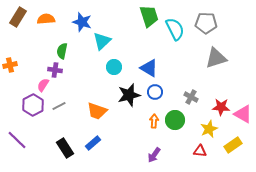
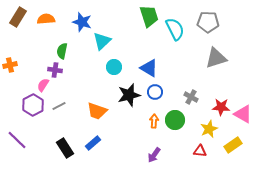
gray pentagon: moved 2 px right, 1 px up
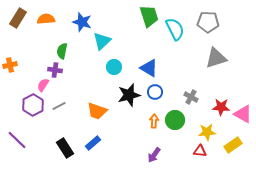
brown rectangle: moved 1 px down
yellow star: moved 2 px left, 3 px down; rotated 18 degrees clockwise
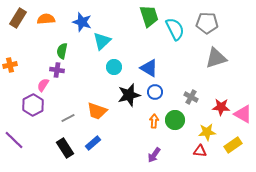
gray pentagon: moved 1 px left, 1 px down
purple cross: moved 2 px right
gray line: moved 9 px right, 12 px down
purple line: moved 3 px left
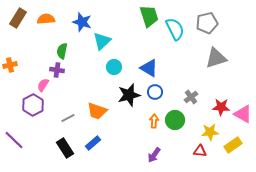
gray pentagon: rotated 15 degrees counterclockwise
gray cross: rotated 24 degrees clockwise
yellow star: moved 3 px right
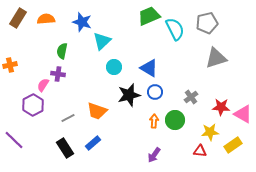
green trapezoid: rotated 95 degrees counterclockwise
purple cross: moved 1 px right, 4 px down
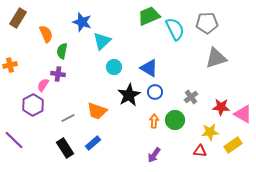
orange semicircle: moved 15 px down; rotated 72 degrees clockwise
gray pentagon: rotated 10 degrees clockwise
black star: rotated 15 degrees counterclockwise
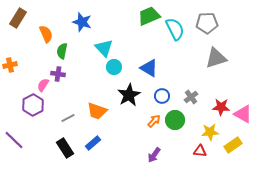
cyan triangle: moved 2 px right, 7 px down; rotated 30 degrees counterclockwise
blue circle: moved 7 px right, 4 px down
orange arrow: rotated 40 degrees clockwise
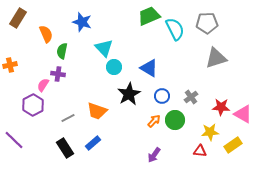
black star: moved 1 px up
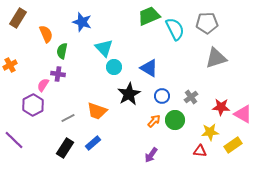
orange cross: rotated 16 degrees counterclockwise
black rectangle: rotated 66 degrees clockwise
purple arrow: moved 3 px left
